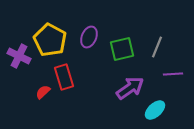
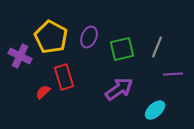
yellow pentagon: moved 1 px right, 3 px up
purple cross: moved 1 px right
purple arrow: moved 11 px left, 1 px down
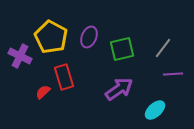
gray line: moved 6 px right, 1 px down; rotated 15 degrees clockwise
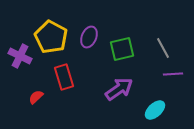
gray line: rotated 65 degrees counterclockwise
red semicircle: moved 7 px left, 5 px down
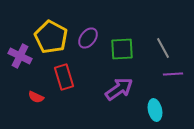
purple ellipse: moved 1 px left, 1 px down; rotated 15 degrees clockwise
green square: rotated 10 degrees clockwise
red semicircle: rotated 112 degrees counterclockwise
cyan ellipse: rotated 60 degrees counterclockwise
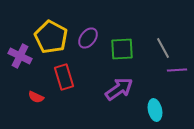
purple line: moved 4 px right, 4 px up
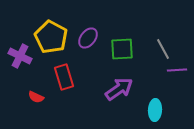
gray line: moved 1 px down
cyan ellipse: rotated 15 degrees clockwise
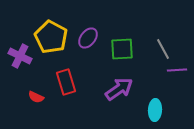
red rectangle: moved 2 px right, 5 px down
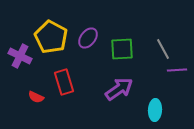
red rectangle: moved 2 px left
